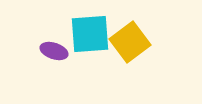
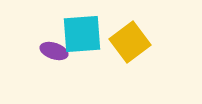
cyan square: moved 8 px left
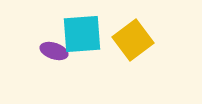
yellow square: moved 3 px right, 2 px up
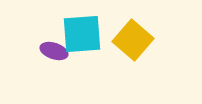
yellow square: rotated 12 degrees counterclockwise
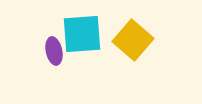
purple ellipse: rotated 60 degrees clockwise
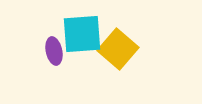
yellow square: moved 15 px left, 9 px down
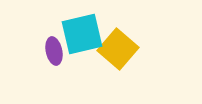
cyan square: rotated 9 degrees counterclockwise
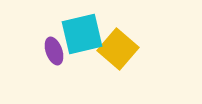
purple ellipse: rotated 8 degrees counterclockwise
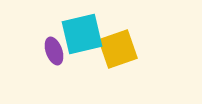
yellow square: rotated 30 degrees clockwise
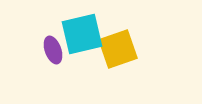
purple ellipse: moved 1 px left, 1 px up
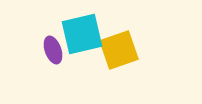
yellow square: moved 1 px right, 1 px down
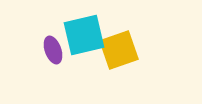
cyan square: moved 2 px right, 1 px down
